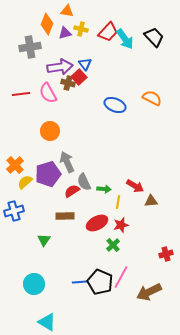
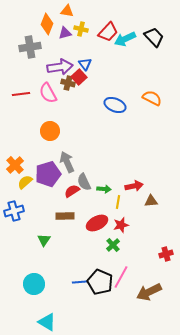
cyan arrow: rotated 100 degrees clockwise
red arrow: moved 1 px left; rotated 42 degrees counterclockwise
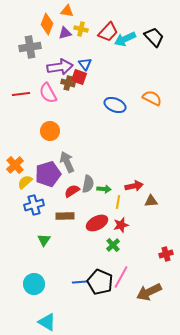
red square: rotated 28 degrees counterclockwise
gray semicircle: moved 4 px right, 2 px down; rotated 144 degrees counterclockwise
blue cross: moved 20 px right, 6 px up
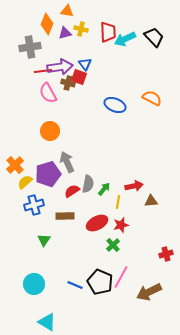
red trapezoid: rotated 45 degrees counterclockwise
red line: moved 22 px right, 23 px up
green arrow: rotated 56 degrees counterclockwise
blue line: moved 5 px left, 3 px down; rotated 28 degrees clockwise
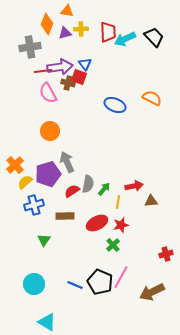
yellow cross: rotated 16 degrees counterclockwise
brown arrow: moved 3 px right
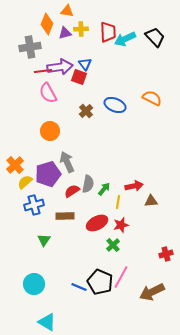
black trapezoid: moved 1 px right
brown cross: moved 18 px right, 28 px down; rotated 32 degrees clockwise
blue line: moved 4 px right, 2 px down
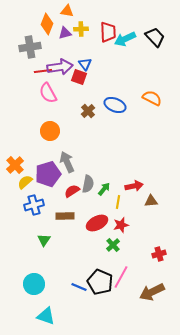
brown cross: moved 2 px right
red cross: moved 7 px left
cyan triangle: moved 1 px left, 6 px up; rotated 12 degrees counterclockwise
